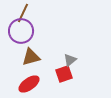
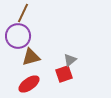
purple circle: moved 3 px left, 5 px down
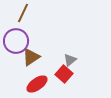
purple circle: moved 2 px left, 5 px down
brown triangle: rotated 18 degrees counterclockwise
red square: rotated 30 degrees counterclockwise
red ellipse: moved 8 px right
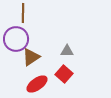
brown line: rotated 24 degrees counterclockwise
purple circle: moved 2 px up
gray triangle: moved 3 px left, 9 px up; rotated 40 degrees clockwise
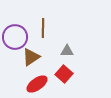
brown line: moved 20 px right, 15 px down
purple circle: moved 1 px left, 2 px up
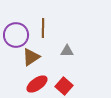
purple circle: moved 1 px right, 2 px up
red square: moved 12 px down
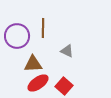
purple circle: moved 1 px right, 1 px down
gray triangle: rotated 24 degrees clockwise
brown triangle: moved 2 px right, 7 px down; rotated 30 degrees clockwise
red ellipse: moved 1 px right, 1 px up
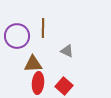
red ellipse: rotated 50 degrees counterclockwise
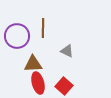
red ellipse: rotated 20 degrees counterclockwise
